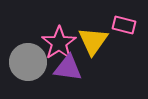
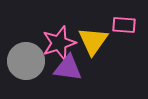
pink rectangle: rotated 10 degrees counterclockwise
pink star: rotated 16 degrees clockwise
gray circle: moved 2 px left, 1 px up
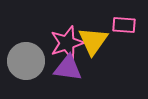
pink star: moved 8 px right
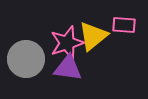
yellow triangle: moved 5 px up; rotated 16 degrees clockwise
gray circle: moved 2 px up
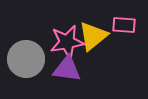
pink star: moved 1 px up; rotated 8 degrees clockwise
purple triangle: moved 1 px left, 1 px down
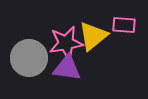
pink star: moved 1 px left, 1 px down
gray circle: moved 3 px right, 1 px up
purple triangle: moved 1 px up
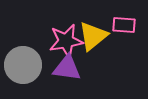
pink star: moved 2 px up
gray circle: moved 6 px left, 7 px down
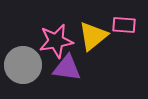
pink star: moved 10 px left
